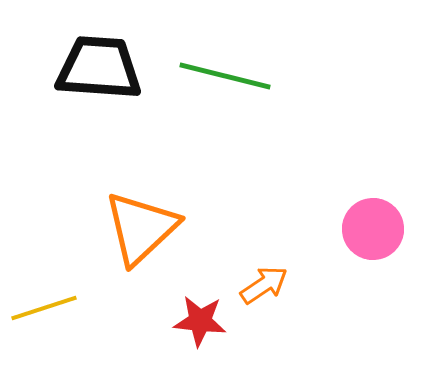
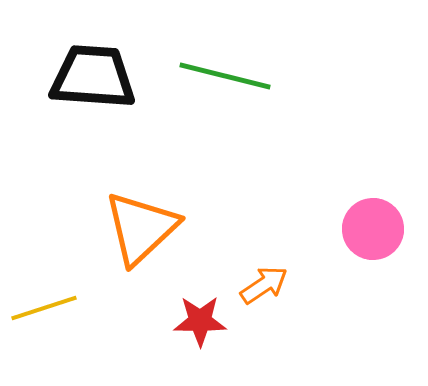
black trapezoid: moved 6 px left, 9 px down
red star: rotated 6 degrees counterclockwise
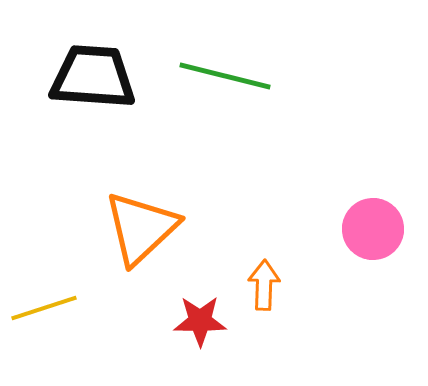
orange arrow: rotated 54 degrees counterclockwise
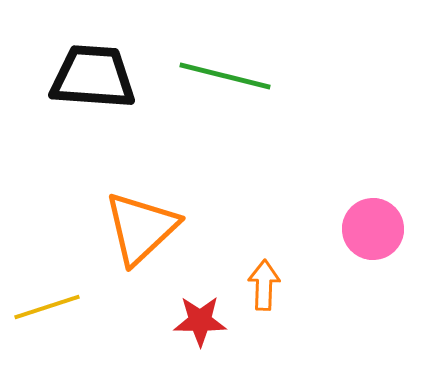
yellow line: moved 3 px right, 1 px up
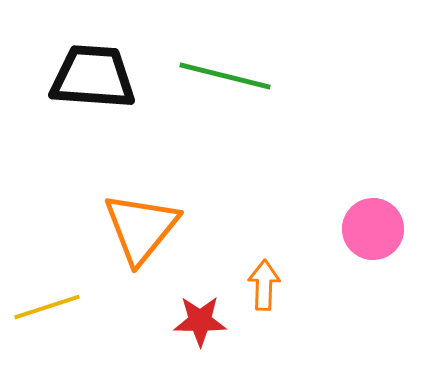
orange triangle: rotated 8 degrees counterclockwise
